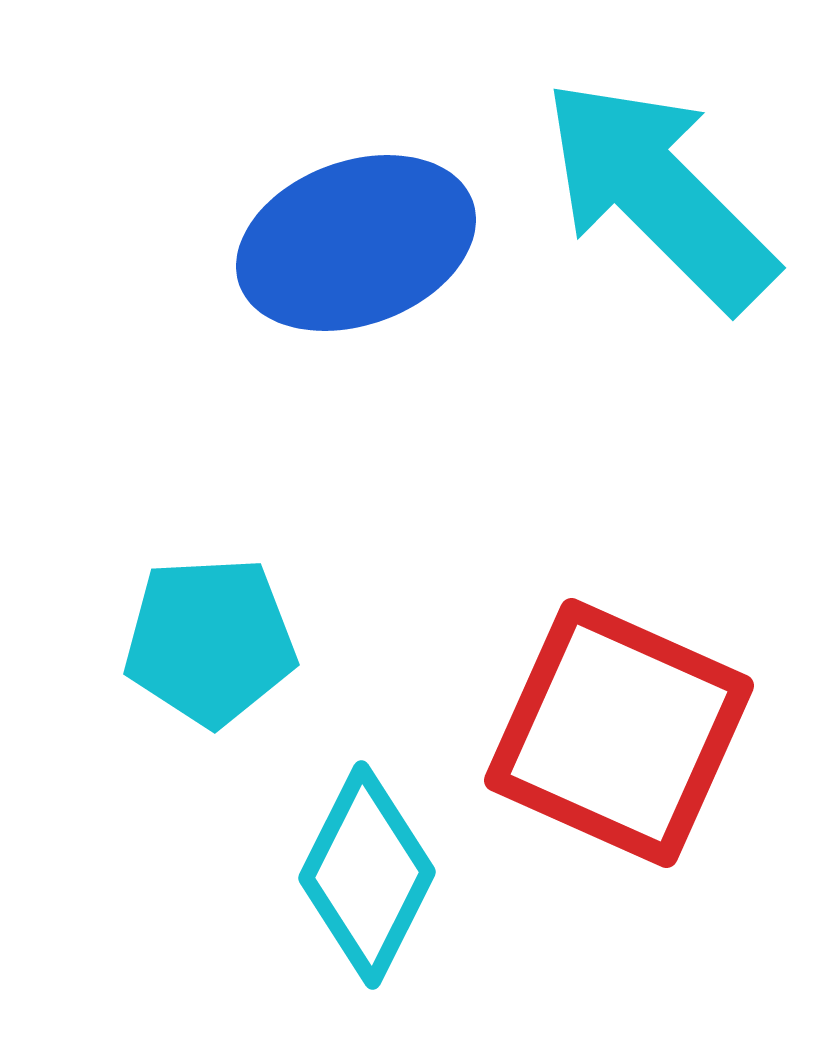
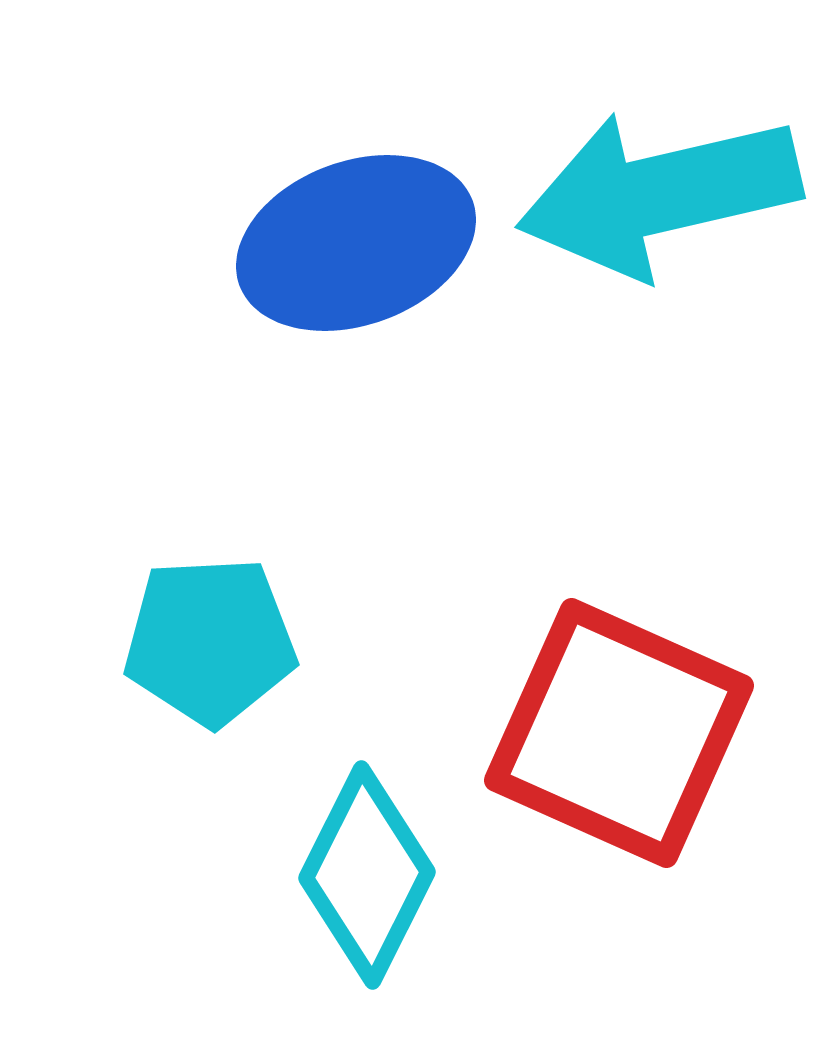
cyan arrow: rotated 58 degrees counterclockwise
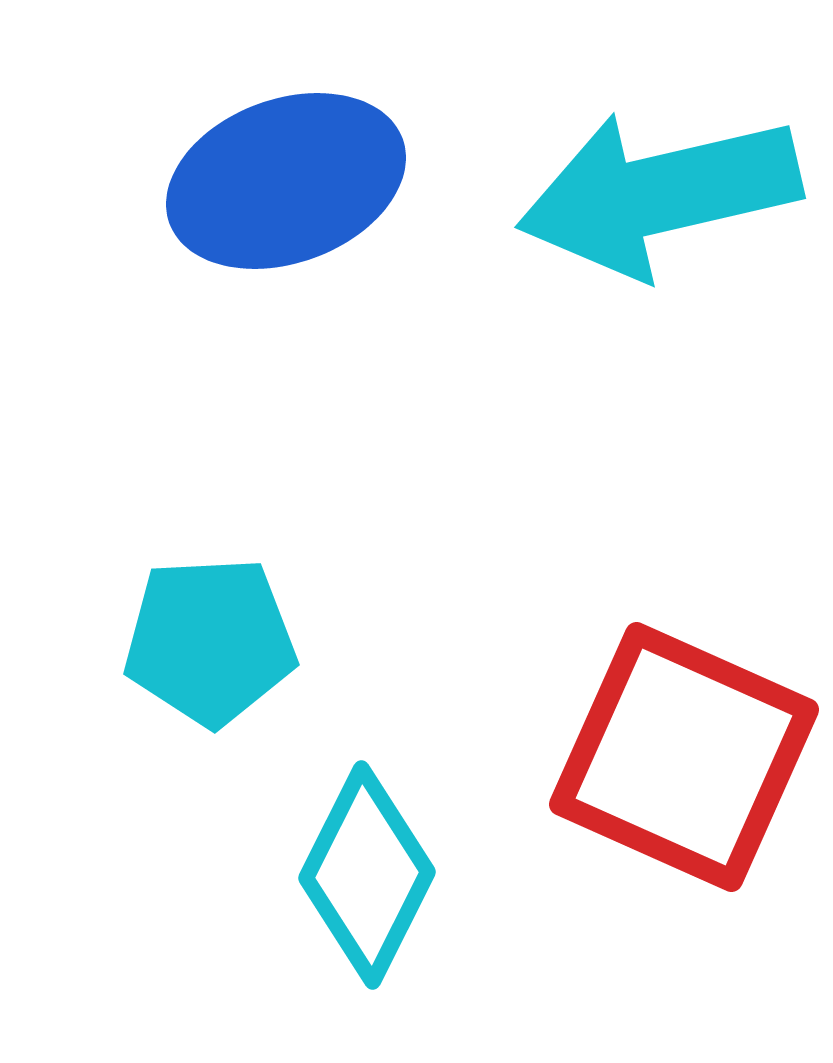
blue ellipse: moved 70 px left, 62 px up
red square: moved 65 px right, 24 px down
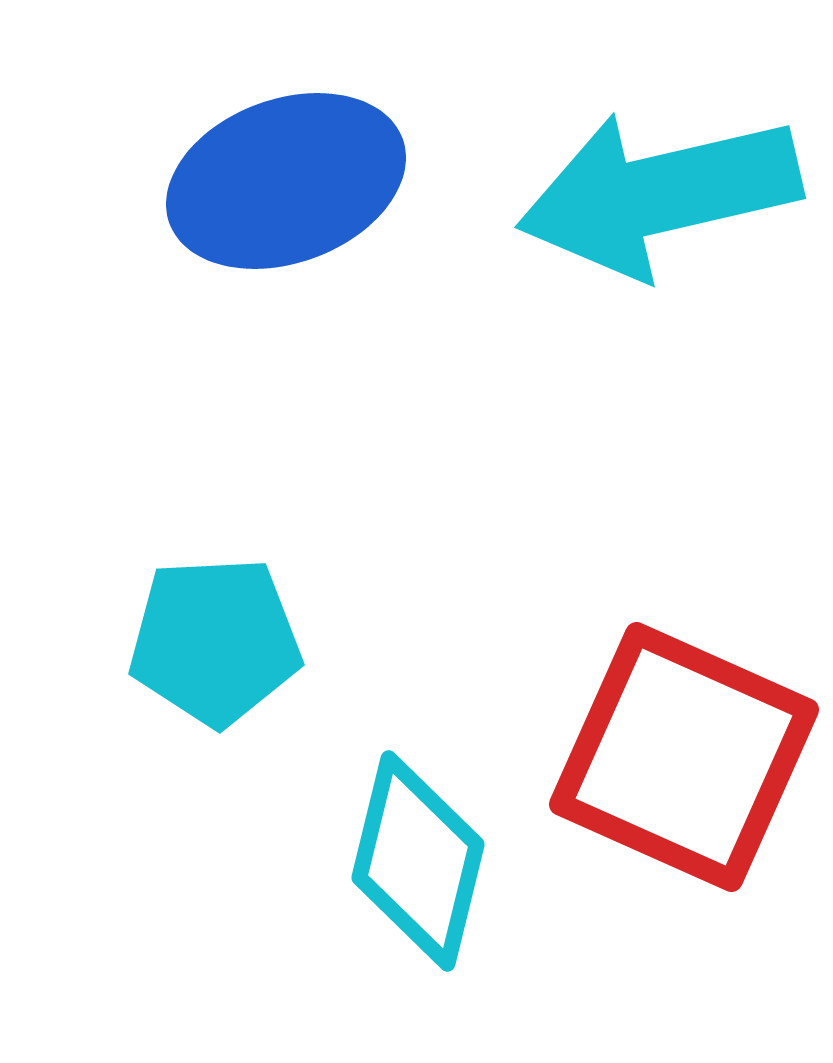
cyan pentagon: moved 5 px right
cyan diamond: moved 51 px right, 14 px up; rotated 13 degrees counterclockwise
